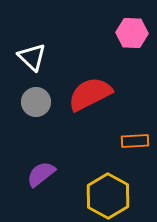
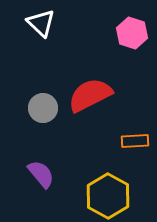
pink hexagon: rotated 16 degrees clockwise
white triangle: moved 9 px right, 34 px up
red semicircle: moved 1 px down
gray circle: moved 7 px right, 6 px down
purple semicircle: rotated 88 degrees clockwise
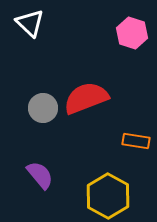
white triangle: moved 11 px left
red semicircle: moved 4 px left, 3 px down; rotated 6 degrees clockwise
orange rectangle: moved 1 px right; rotated 12 degrees clockwise
purple semicircle: moved 1 px left, 1 px down
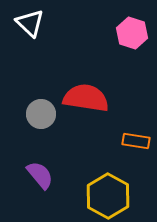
red semicircle: rotated 30 degrees clockwise
gray circle: moved 2 px left, 6 px down
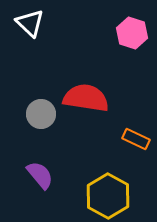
orange rectangle: moved 2 px up; rotated 16 degrees clockwise
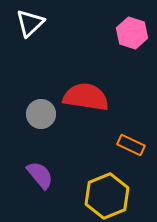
white triangle: rotated 32 degrees clockwise
red semicircle: moved 1 px up
orange rectangle: moved 5 px left, 6 px down
yellow hexagon: moved 1 px left; rotated 9 degrees clockwise
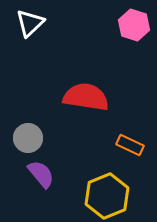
pink hexagon: moved 2 px right, 8 px up
gray circle: moved 13 px left, 24 px down
orange rectangle: moved 1 px left
purple semicircle: moved 1 px right, 1 px up
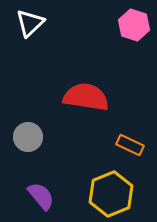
gray circle: moved 1 px up
purple semicircle: moved 22 px down
yellow hexagon: moved 4 px right, 2 px up
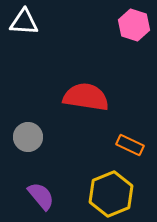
white triangle: moved 6 px left, 1 px up; rotated 48 degrees clockwise
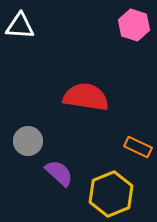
white triangle: moved 4 px left, 4 px down
gray circle: moved 4 px down
orange rectangle: moved 8 px right, 2 px down
purple semicircle: moved 18 px right, 23 px up; rotated 8 degrees counterclockwise
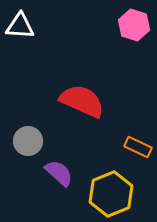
red semicircle: moved 4 px left, 4 px down; rotated 15 degrees clockwise
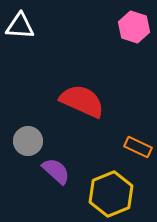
pink hexagon: moved 2 px down
purple semicircle: moved 3 px left, 2 px up
